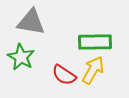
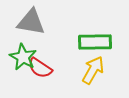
green star: moved 2 px right
red semicircle: moved 24 px left, 7 px up
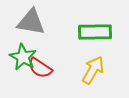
green rectangle: moved 10 px up
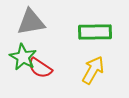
gray triangle: rotated 20 degrees counterclockwise
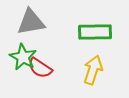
yellow arrow: rotated 12 degrees counterclockwise
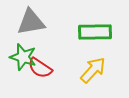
green star: rotated 12 degrees counterclockwise
yellow arrow: rotated 24 degrees clockwise
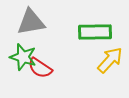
yellow arrow: moved 17 px right, 10 px up
